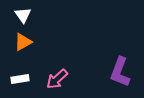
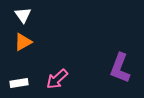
purple L-shape: moved 4 px up
white rectangle: moved 1 px left, 4 px down
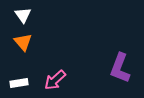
orange triangle: rotated 42 degrees counterclockwise
pink arrow: moved 2 px left, 1 px down
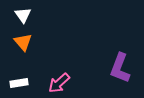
pink arrow: moved 4 px right, 3 px down
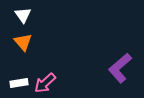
purple L-shape: rotated 28 degrees clockwise
pink arrow: moved 14 px left
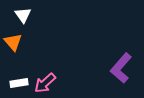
orange triangle: moved 10 px left
purple L-shape: moved 1 px right; rotated 8 degrees counterclockwise
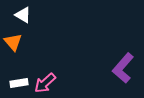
white triangle: rotated 24 degrees counterclockwise
purple L-shape: moved 2 px right
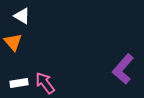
white triangle: moved 1 px left, 1 px down
purple L-shape: moved 1 px down
pink arrow: rotated 95 degrees clockwise
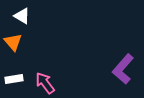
white rectangle: moved 5 px left, 4 px up
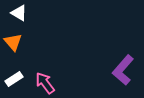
white triangle: moved 3 px left, 3 px up
purple L-shape: moved 1 px down
white rectangle: rotated 24 degrees counterclockwise
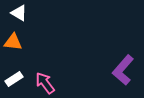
orange triangle: rotated 42 degrees counterclockwise
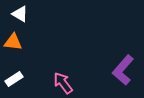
white triangle: moved 1 px right, 1 px down
pink arrow: moved 18 px right
